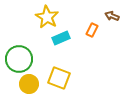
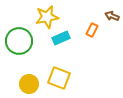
yellow star: rotated 30 degrees clockwise
green circle: moved 18 px up
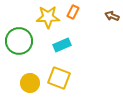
yellow star: moved 1 px right; rotated 10 degrees clockwise
orange rectangle: moved 19 px left, 18 px up
cyan rectangle: moved 1 px right, 7 px down
yellow circle: moved 1 px right, 1 px up
